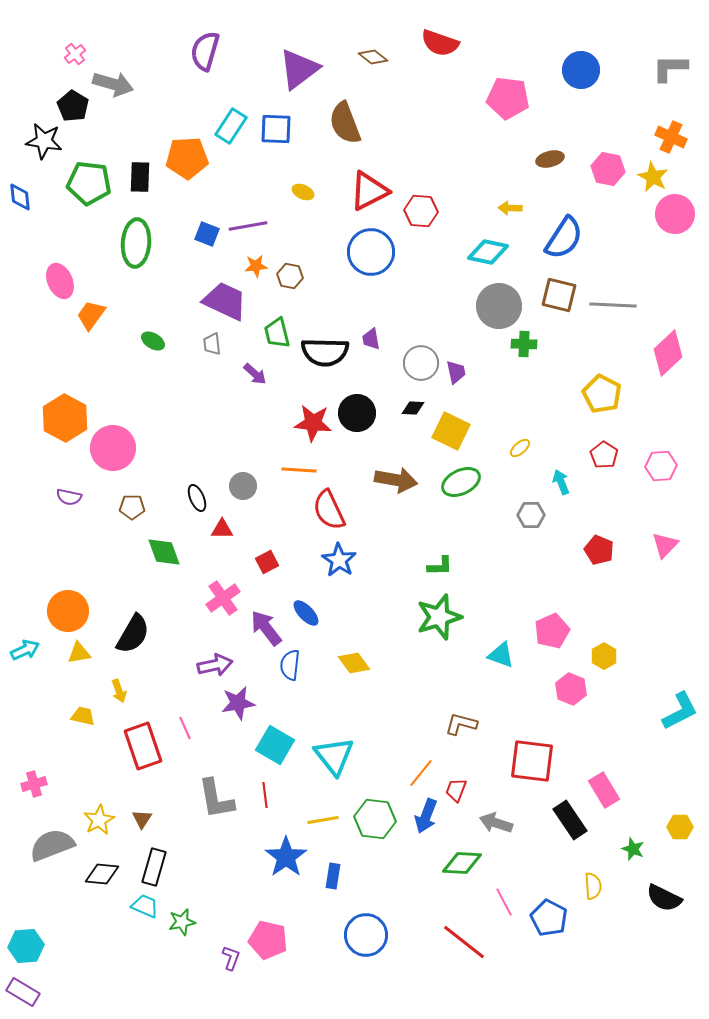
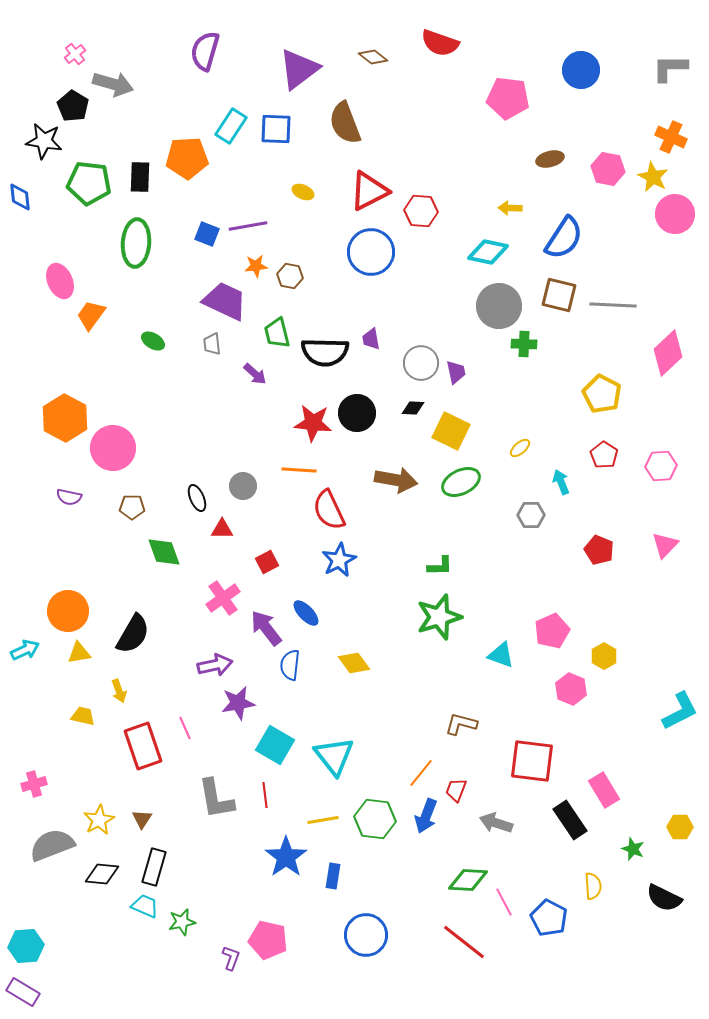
blue star at (339, 560): rotated 12 degrees clockwise
green diamond at (462, 863): moved 6 px right, 17 px down
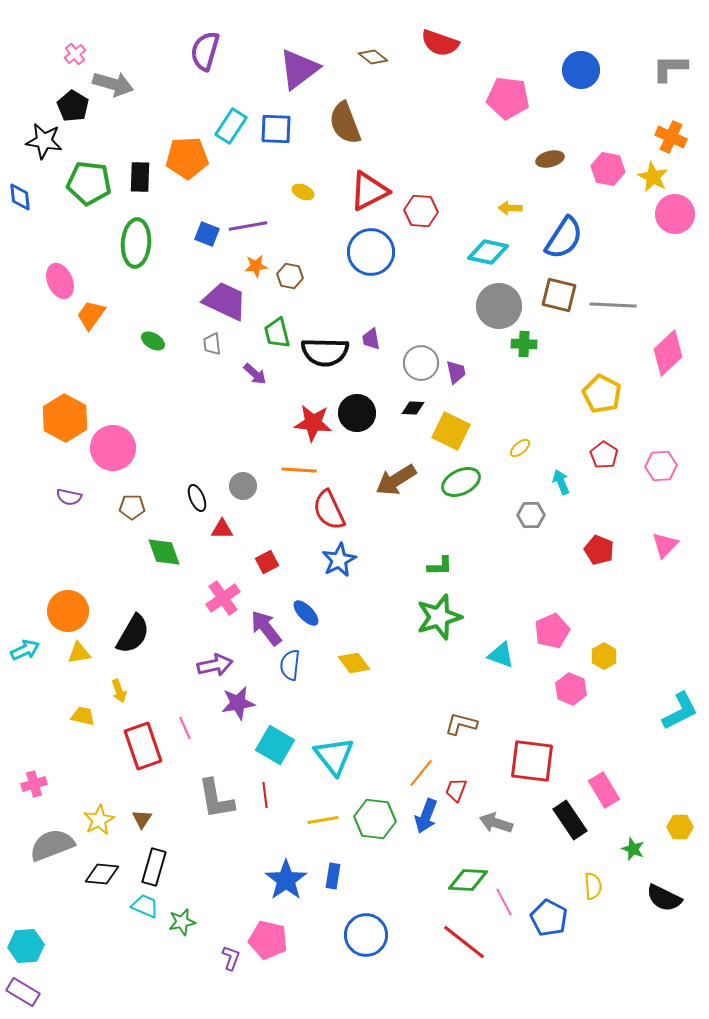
brown arrow at (396, 480): rotated 138 degrees clockwise
blue star at (286, 857): moved 23 px down
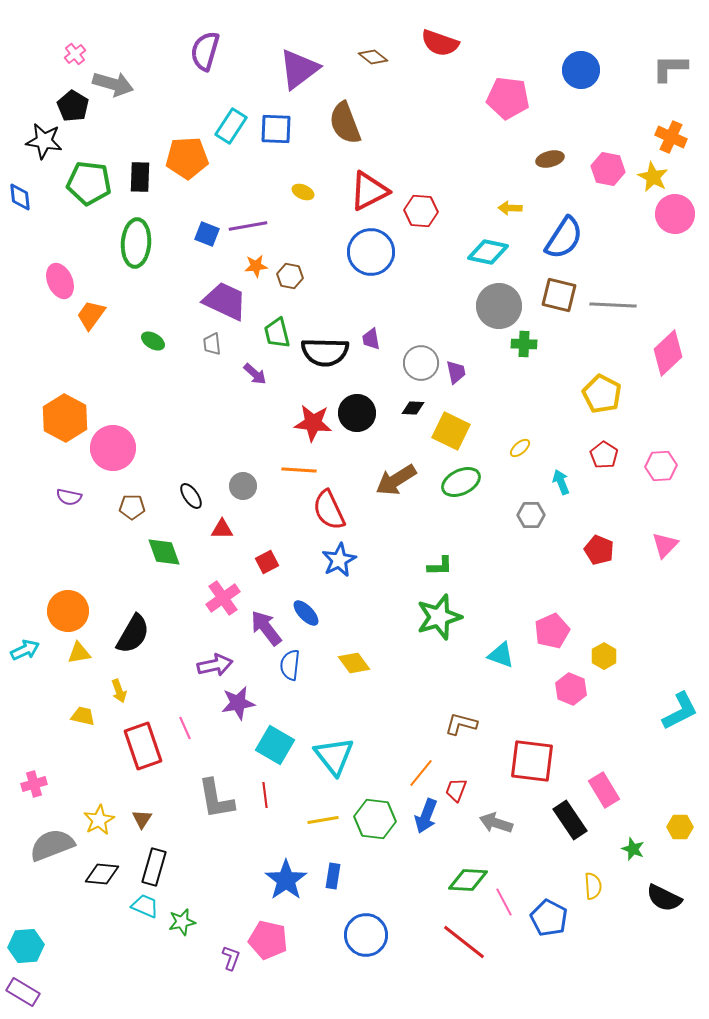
black ellipse at (197, 498): moved 6 px left, 2 px up; rotated 12 degrees counterclockwise
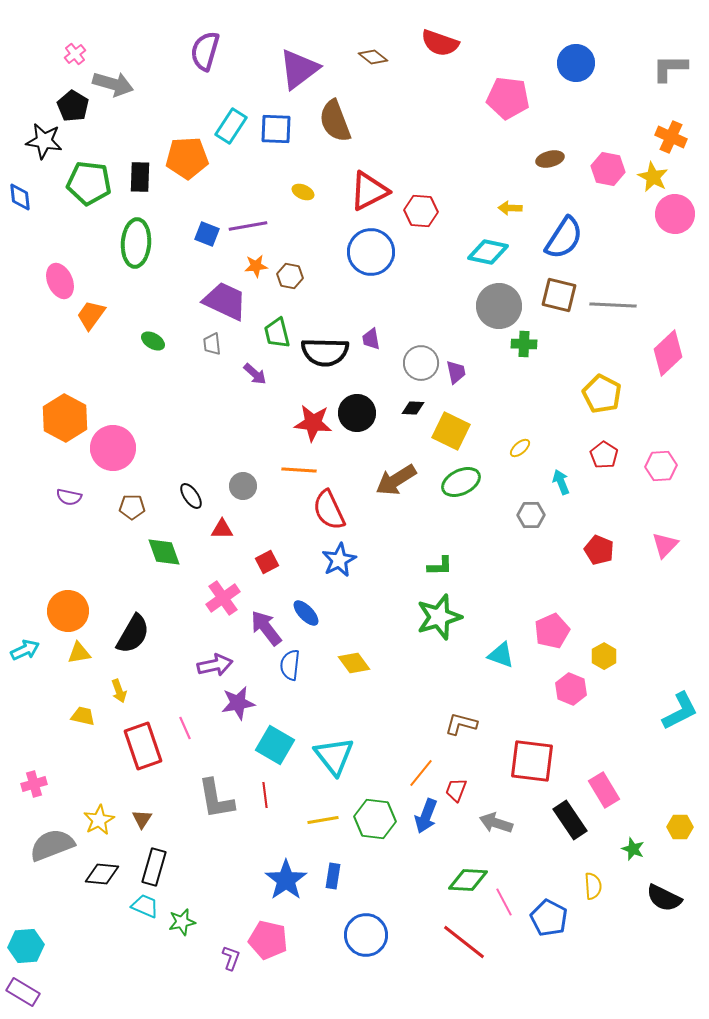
blue circle at (581, 70): moved 5 px left, 7 px up
brown semicircle at (345, 123): moved 10 px left, 2 px up
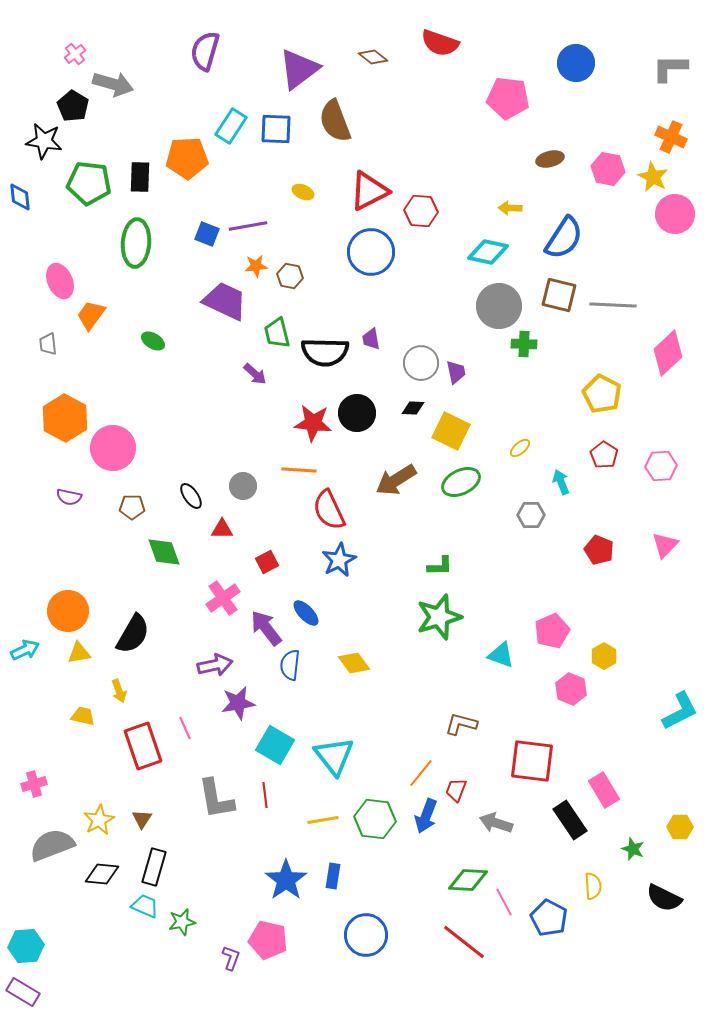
gray trapezoid at (212, 344): moved 164 px left
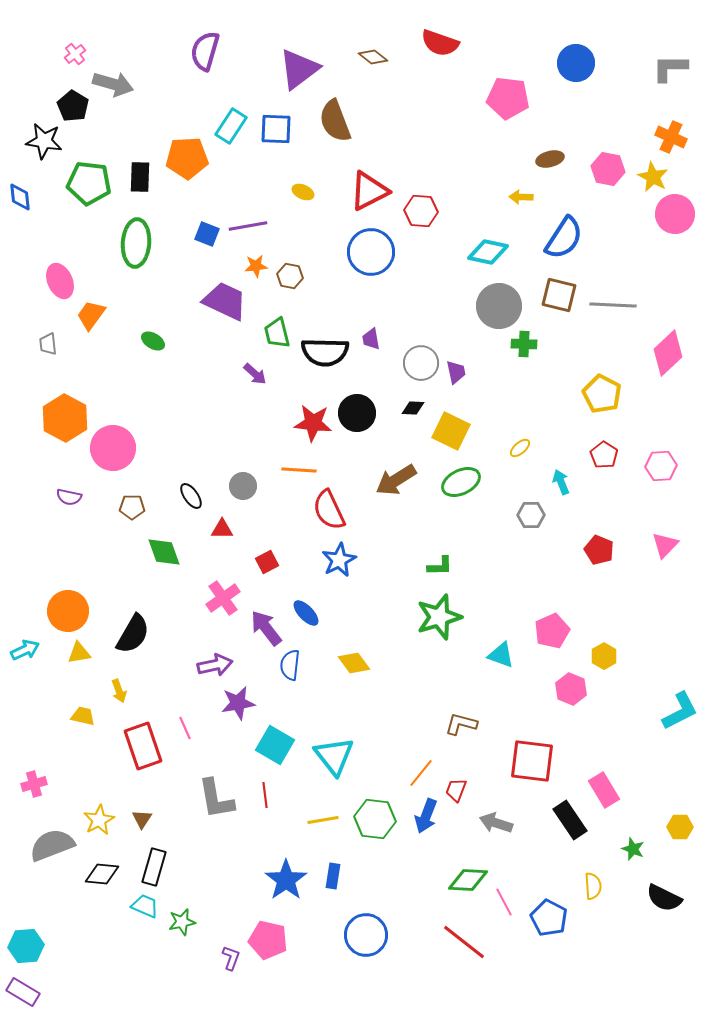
yellow arrow at (510, 208): moved 11 px right, 11 px up
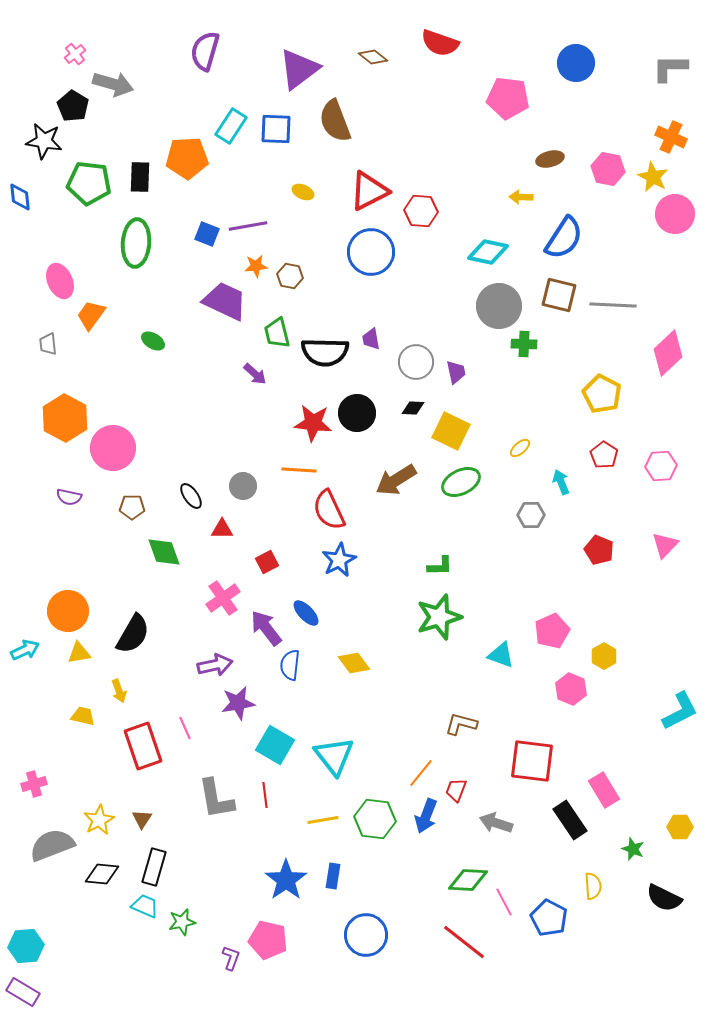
gray circle at (421, 363): moved 5 px left, 1 px up
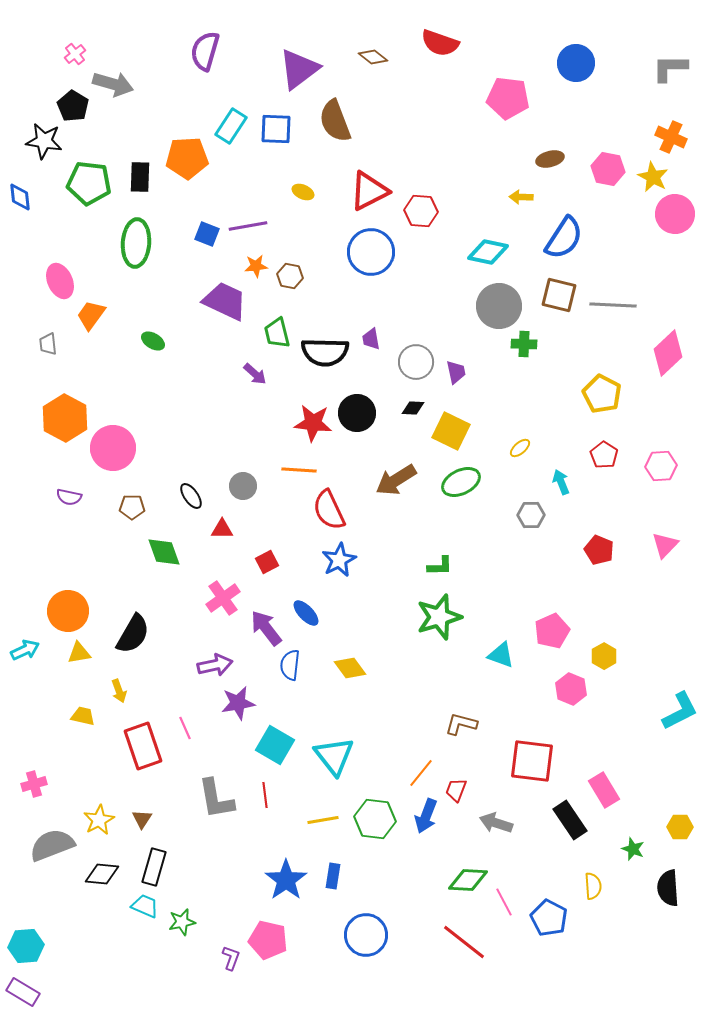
yellow diamond at (354, 663): moved 4 px left, 5 px down
black semicircle at (664, 898): moved 4 px right, 10 px up; rotated 60 degrees clockwise
